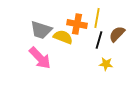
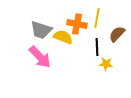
black line: moved 2 px left, 7 px down; rotated 18 degrees counterclockwise
pink arrow: moved 1 px up
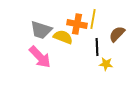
yellow line: moved 4 px left, 1 px down
